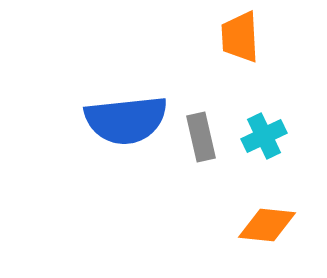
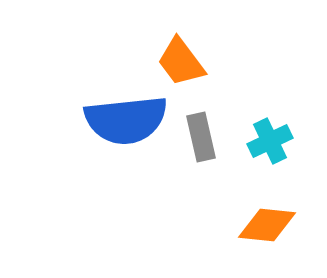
orange trapezoid: moved 59 px left, 25 px down; rotated 34 degrees counterclockwise
cyan cross: moved 6 px right, 5 px down
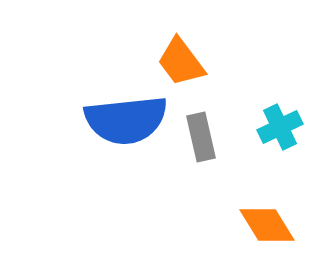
cyan cross: moved 10 px right, 14 px up
orange diamond: rotated 52 degrees clockwise
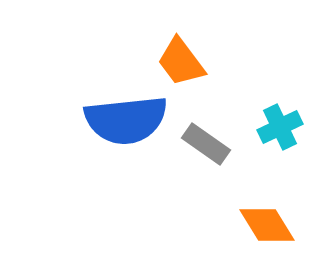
gray rectangle: moved 5 px right, 7 px down; rotated 42 degrees counterclockwise
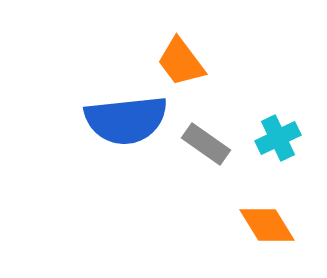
cyan cross: moved 2 px left, 11 px down
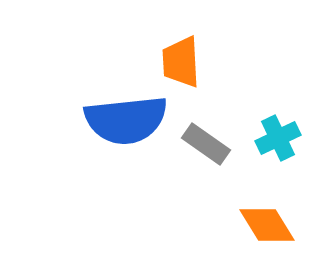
orange trapezoid: rotated 34 degrees clockwise
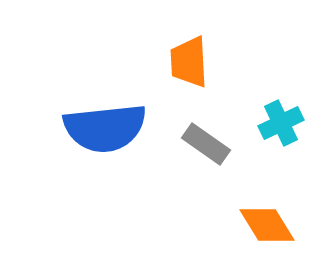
orange trapezoid: moved 8 px right
blue semicircle: moved 21 px left, 8 px down
cyan cross: moved 3 px right, 15 px up
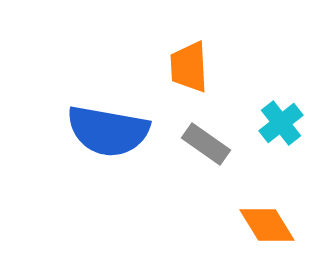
orange trapezoid: moved 5 px down
cyan cross: rotated 12 degrees counterclockwise
blue semicircle: moved 3 px right, 3 px down; rotated 16 degrees clockwise
